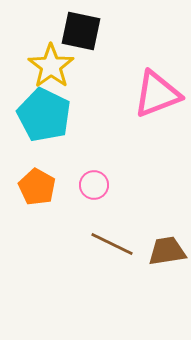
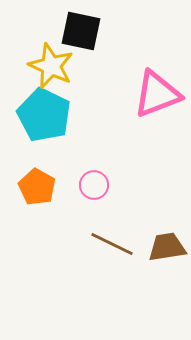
yellow star: rotated 12 degrees counterclockwise
brown trapezoid: moved 4 px up
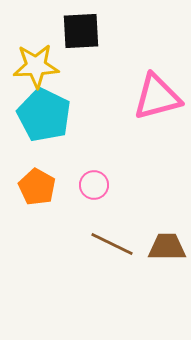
black square: rotated 15 degrees counterclockwise
yellow star: moved 15 px left; rotated 27 degrees counterclockwise
pink triangle: moved 3 px down; rotated 6 degrees clockwise
brown trapezoid: rotated 9 degrees clockwise
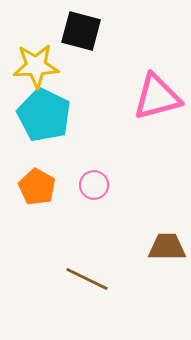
black square: rotated 18 degrees clockwise
brown line: moved 25 px left, 35 px down
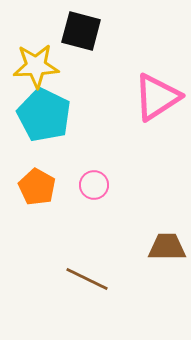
pink triangle: rotated 18 degrees counterclockwise
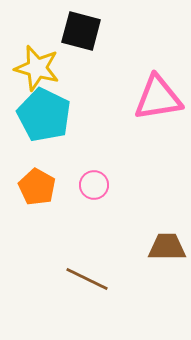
yellow star: moved 1 px right, 2 px down; rotated 18 degrees clockwise
pink triangle: moved 1 px right, 1 px down; rotated 24 degrees clockwise
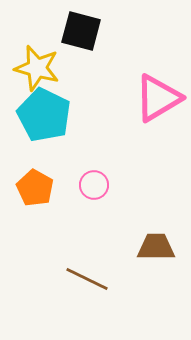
pink triangle: rotated 22 degrees counterclockwise
orange pentagon: moved 2 px left, 1 px down
brown trapezoid: moved 11 px left
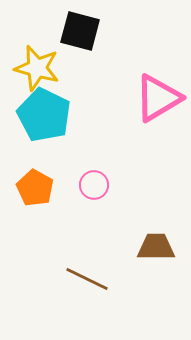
black square: moved 1 px left
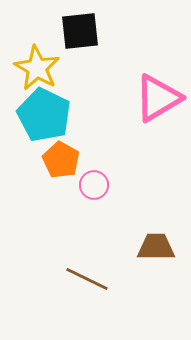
black square: rotated 21 degrees counterclockwise
yellow star: rotated 15 degrees clockwise
orange pentagon: moved 26 px right, 28 px up
